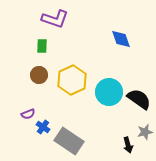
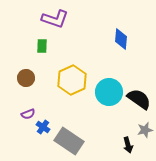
blue diamond: rotated 25 degrees clockwise
brown circle: moved 13 px left, 3 px down
gray star: moved 2 px up
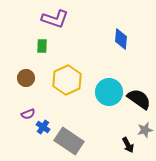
yellow hexagon: moved 5 px left
black arrow: rotated 14 degrees counterclockwise
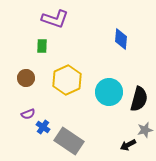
black semicircle: rotated 70 degrees clockwise
black arrow: rotated 91 degrees clockwise
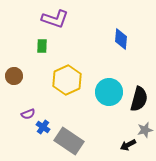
brown circle: moved 12 px left, 2 px up
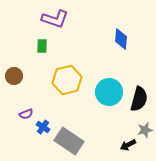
yellow hexagon: rotated 12 degrees clockwise
purple semicircle: moved 2 px left
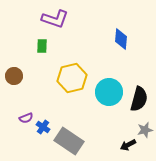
yellow hexagon: moved 5 px right, 2 px up
purple semicircle: moved 4 px down
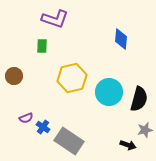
black arrow: rotated 133 degrees counterclockwise
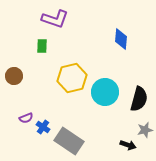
cyan circle: moved 4 px left
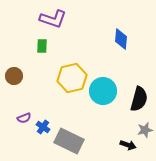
purple L-shape: moved 2 px left
cyan circle: moved 2 px left, 1 px up
purple semicircle: moved 2 px left
gray rectangle: rotated 8 degrees counterclockwise
